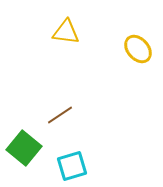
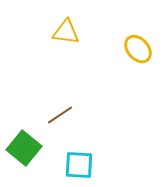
cyan square: moved 7 px right, 1 px up; rotated 20 degrees clockwise
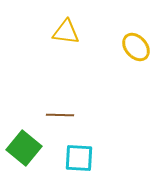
yellow ellipse: moved 2 px left, 2 px up
brown line: rotated 36 degrees clockwise
cyan square: moved 7 px up
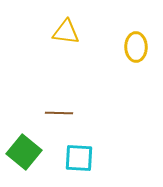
yellow ellipse: rotated 40 degrees clockwise
brown line: moved 1 px left, 2 px up
green square: moved 4 px down
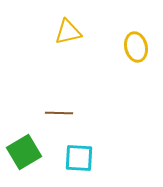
yellow triangle: moved 2 px right; rotated 20 degrees counterclockwise
yellow ellipse: rotated 12 degrees counterclockwise
green square: rotated 20 degrees clockwise
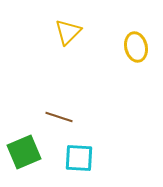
yellow triangle: rotated 32 degrees counterclockwise
brown line: moved 4 px down; rotated 16 degrees clockwise
green square: rotated 8 degrees clockwise
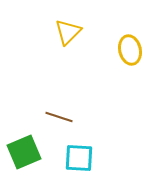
yellow ellipse: moved 6 px left, 3 px down
